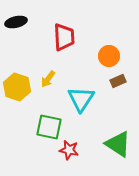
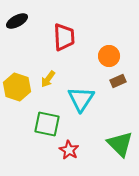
black ellipse: moved 1 px right, 1 px up; rotated 15 degrees counterclockwise
green square: moved 2 px left, 3 px up
green triangle: moved 2 px right; rotated 12 degrees clockwise
red star: rotated 18 degrees clockwise
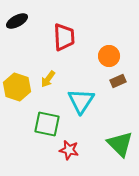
cyan triangle: moved 2 px down
red star: rotated 18 degrees counterclockwise
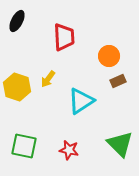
black ellipse: rotated 35 degrees counterclockwise
cyan triangle: rotated 24 degrees clockwise
green square: moved 23 px left, 22 px down
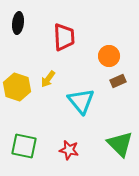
black ellipse: moved 1 px right, 2 px down; rotated 20 degrees counterclockwise
cyan triangle: rotated 36 degrees counterclockwise
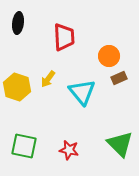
brown rectangle: moved 1 px right, 3 px up
cyan triangle: moved 1 px right, 9 px up
